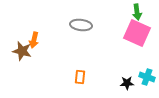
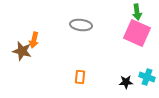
black star: moved 1 px left, 1 px up
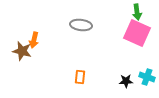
black star: moved 1 px up
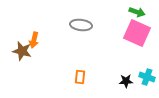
green arrow: rotated 63 degrees counterclockwise
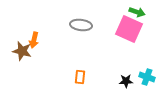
pink square: moved 8 px left, 4 px up
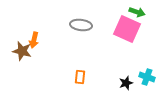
pink square: moved 2 px left
black star: moved 2 px down; rotated 16 degrees counterclockwise
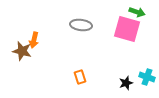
pink square: rotated 8 degrees counterclockwise
orange rectangle: rotated 24 degrees counterclockwise
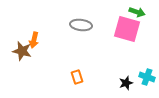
orange rectangle: moved 3 px left
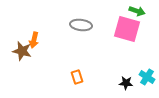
green arrow: moved 1 px up
cyan cross: rotated 14 degrees clockwise
black star: rotated 24 degrees clockwise
